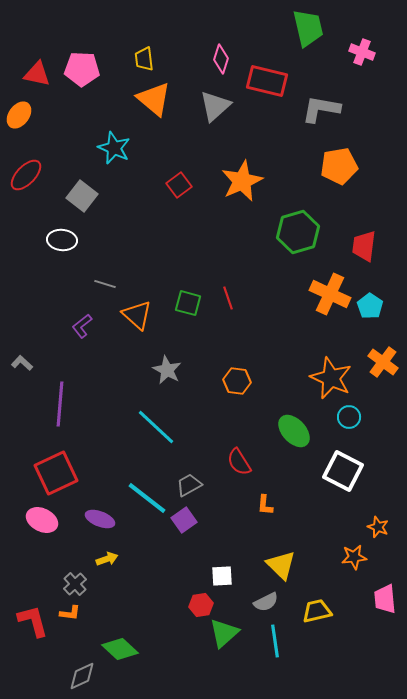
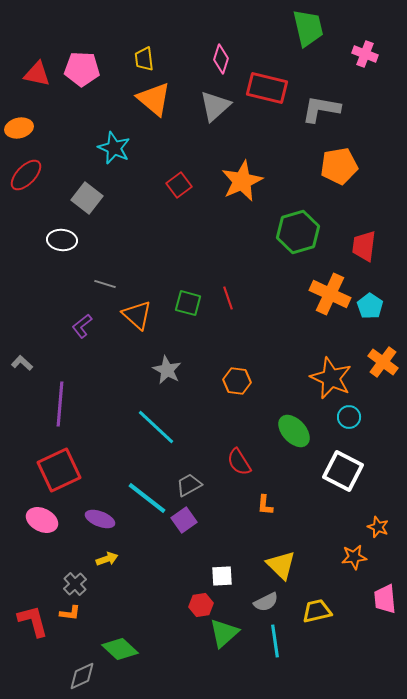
pink cross at (362, 52): moved 3 px right, 2 px down
red rectangle at (267, 81): moved 7 px down
orange ellipse at (19, 115): moved 13 px down; rotated 40 degrees clockwise
gray square at (82, 196): moved 5 px right, 2 px down
red square at (56, 473): moved 3 px right, 3 px up
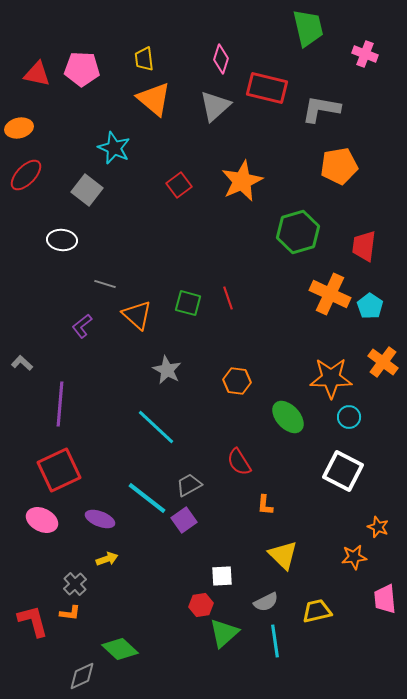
gray square at (87, 198): moved 8 px up
orange star at (331, 378): rotated 24 degrees counterclockwise
green ellipse at (294, 431): moved 6 px left, 14 px up
yellow triangle at (281, 565): moved 2 px right, 10 px up
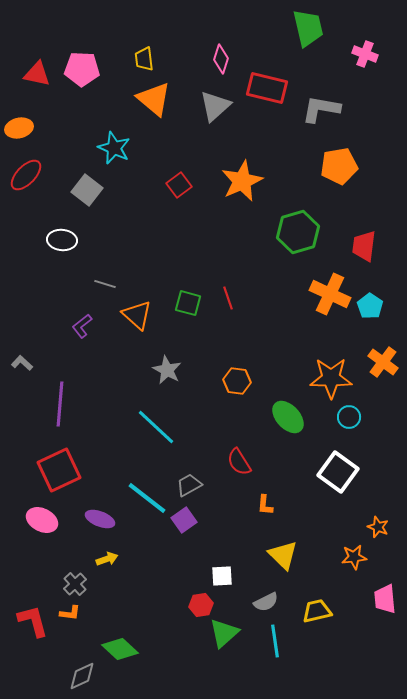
white square at (343, 471): moved 5 px left, 1 px down; rotated 9 degrees clockwise
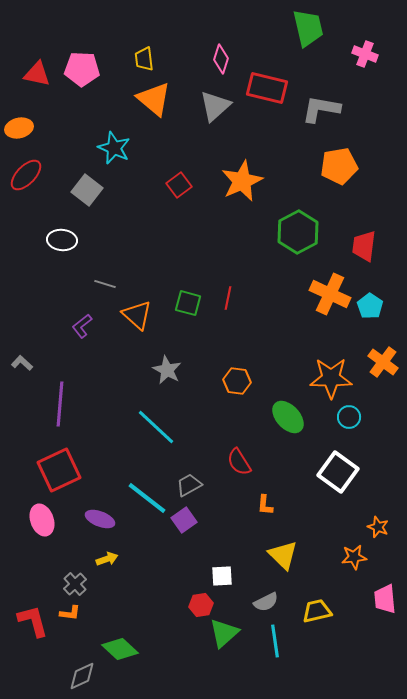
green hexagon at (298, 232): rotated 12 degrees counterclockwise
red line at (228, 298): rotated 30 degrees clockwise
pink ellipse at (42, 520): rotated 44 degrees clockwise
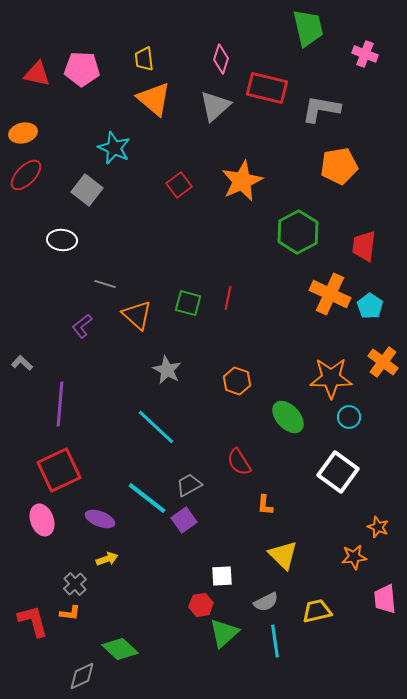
orange ellipse at (19, 128): moved 4 px right, 5 px down
orange hexagon at (237, 381): rotated 12 degrees clockwise
